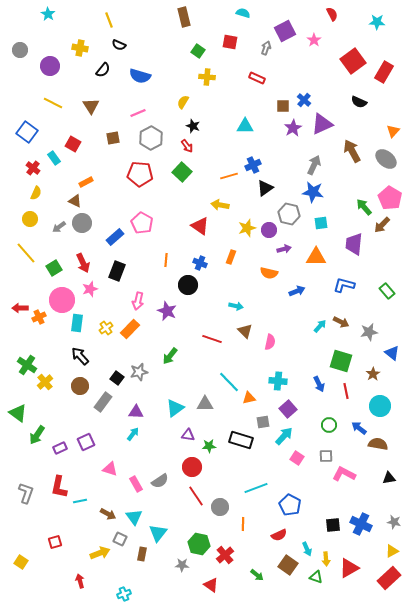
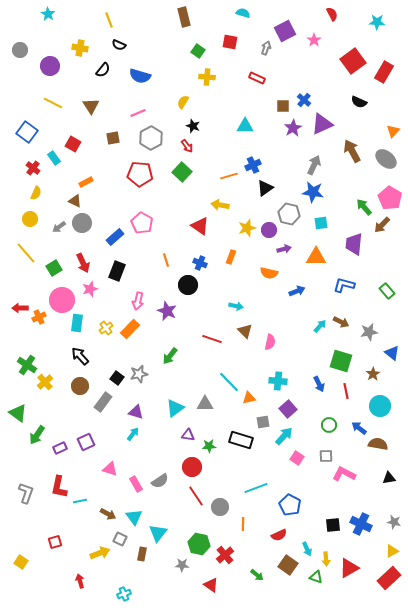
orange line at (166, 260): rotated 24 degrees counterclockwise
gray star at (139, 372): moved 2 px down
purple triangle at (136, 412): rotated 14 degrees clockwise
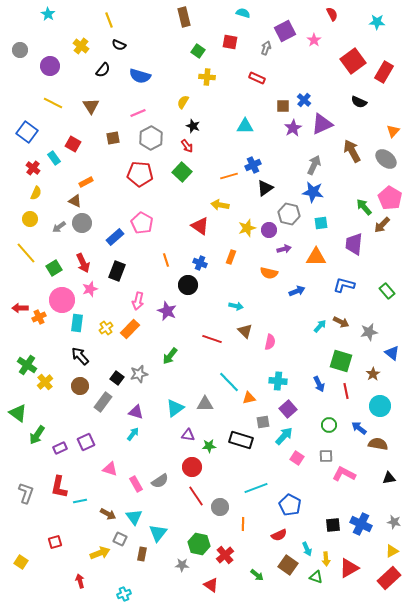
yellow cross at (80, 48): moved 1 px right, 2 px up; rotated 28 degrees clockwise
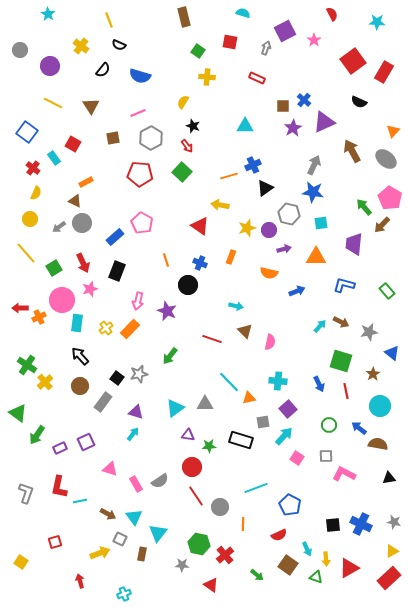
purple triangle at (322, 124): moved 2 px right, 2 px up
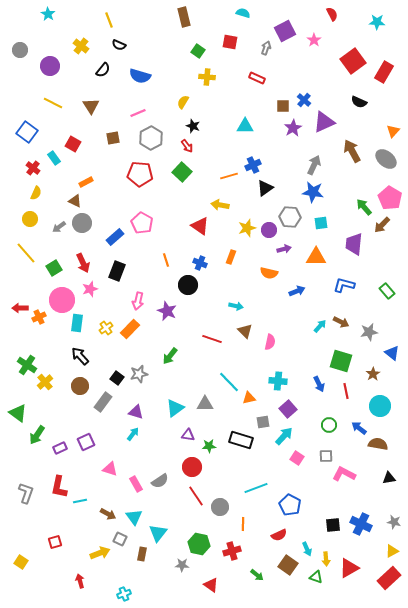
gray hexagon at (289, 214): moved 1 px right, 3 px down; rotated 10 degrees counterclockwise
red cross at (225, 555): moved 7 px right, 4 px up; rotated 24 degrees clockwise
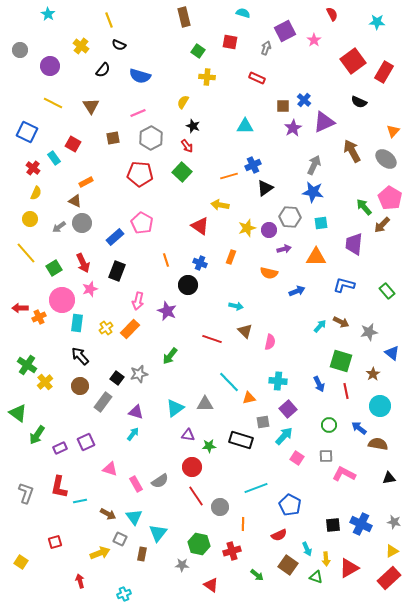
blue square at (27, 132): rotated 10 degrees counterclockwise
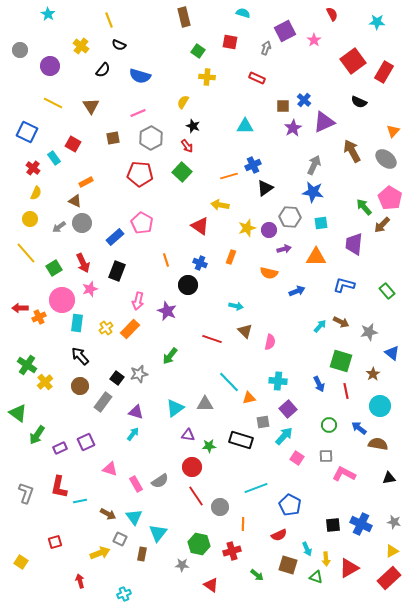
brown square at (288, 565): rotated 18 degrees counterclockwise
